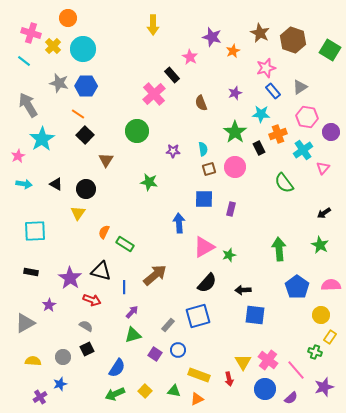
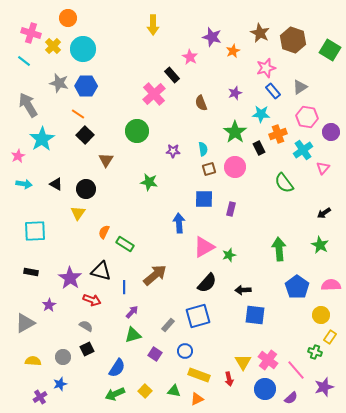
blue circle at (178, 350): moved 7 px right, 1 px down
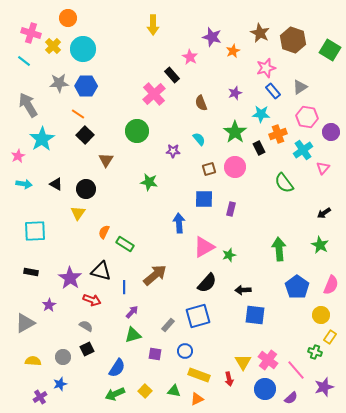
gray star at (59, 83): rotated 18 degrees counterclockwise
cyan semicircle at (203, 149): moved 4 px left, 10 px up; rotated 32 degrees counterclockwise
pink semicircle at (331, 285): rotated 114 degrees clockwise
purple square at (155, 354): rotated 24 degrees counterclockwise
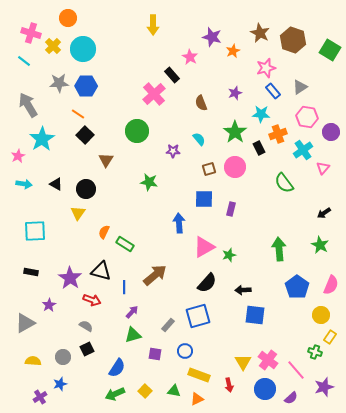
red arrow at (229, 379): moved 6 px down
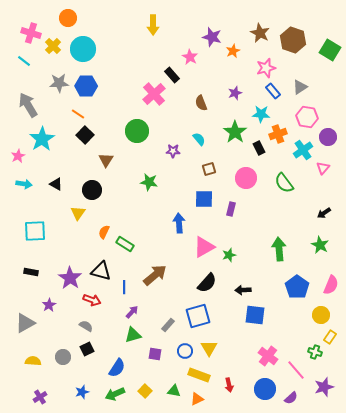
purple circle at (331, 132): moved 3 px left, 5 px down
pink circle at (235, 167): moved 11 px right, 11 px down
black circle at (86, 189): moved 6 px right, 1 px down
pink cross at (268, 360): moved 4 px up
yellow triangle at (243, 362): moved 34 px left, 14 px up
blue star at (60, 384): moved 22 px right, 8 px down
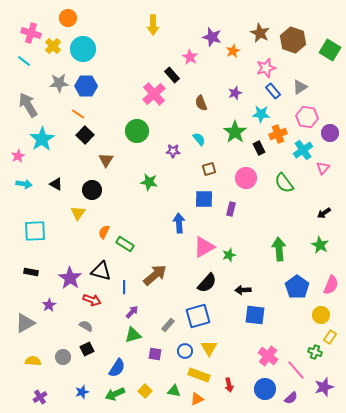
purple circle at (328, 137): moved 2 px right, 4 px up
